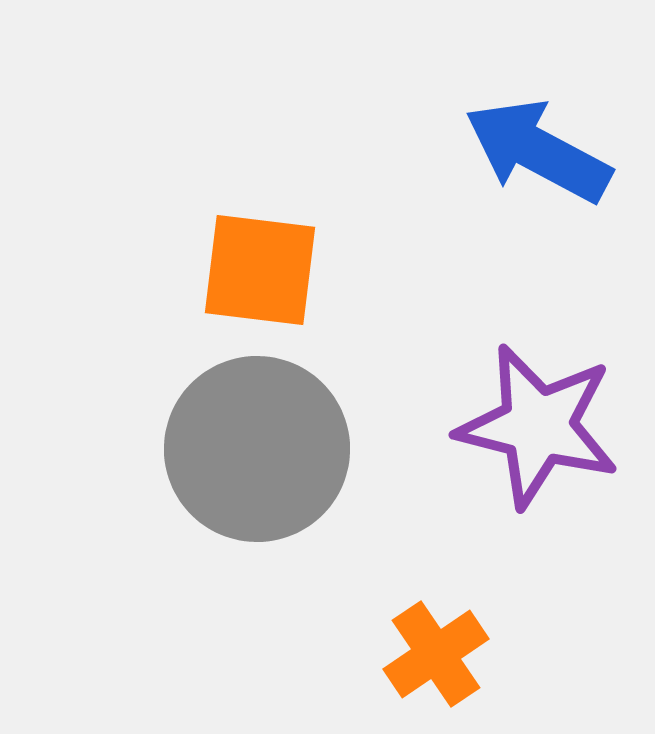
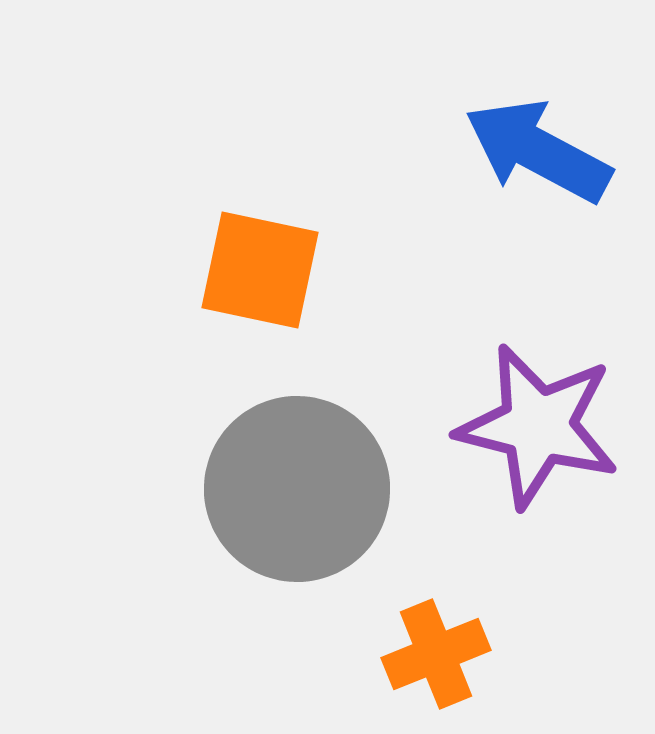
orange square: rotated 5 degrees clockwise
gray circle: moved 40 px right, 40 px down
orange cross: rotated 12 degrees clockwise
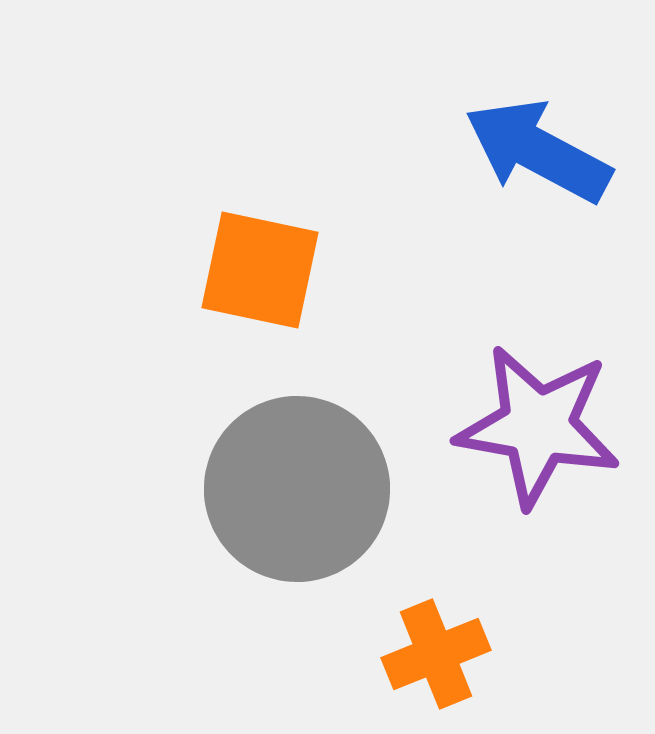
purple star: rotated 4 degrees counterclockwise
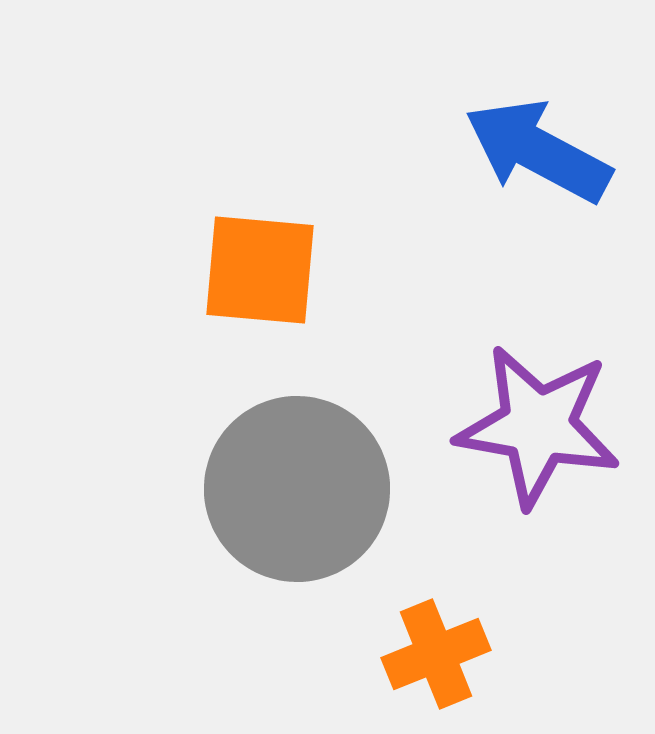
orange square: rotated 7 degrees counterclockwise
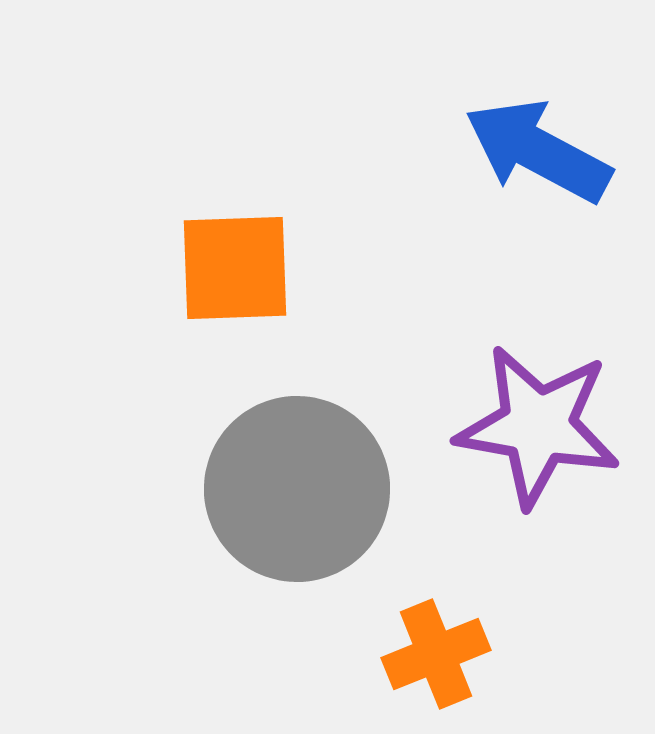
orange square: moved 25 px left, 2 px up; rotated 7 degrees counterclockwise
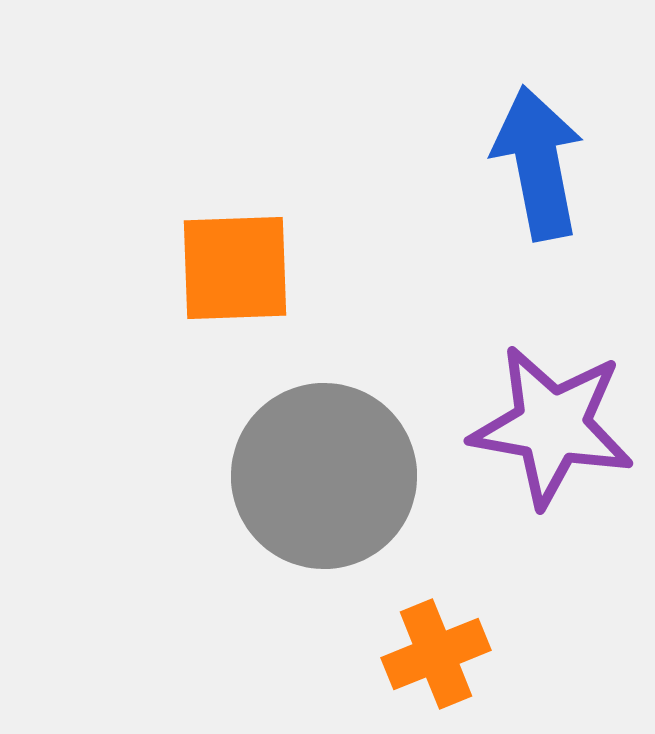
blue arrow: moved 12 px down; rotated 51 degrees clockwise
purple star: moved 14 px right
gray circle: moved 27 px right, 13 px up
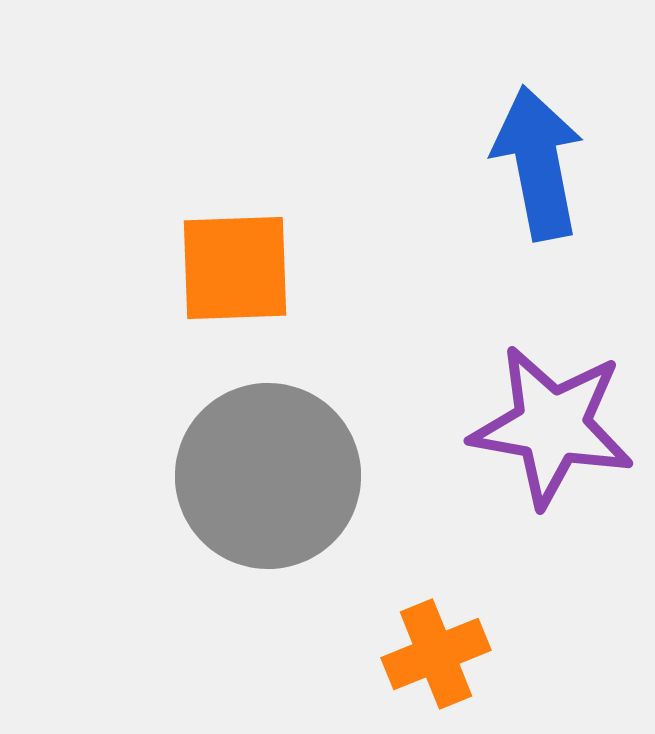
gray circle: moved 56 px left
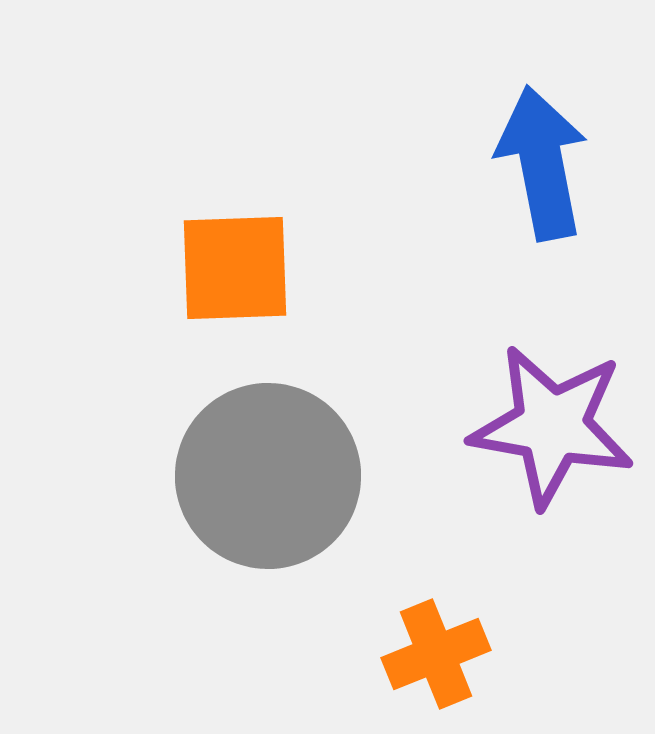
blue arrow: moved 4 px right
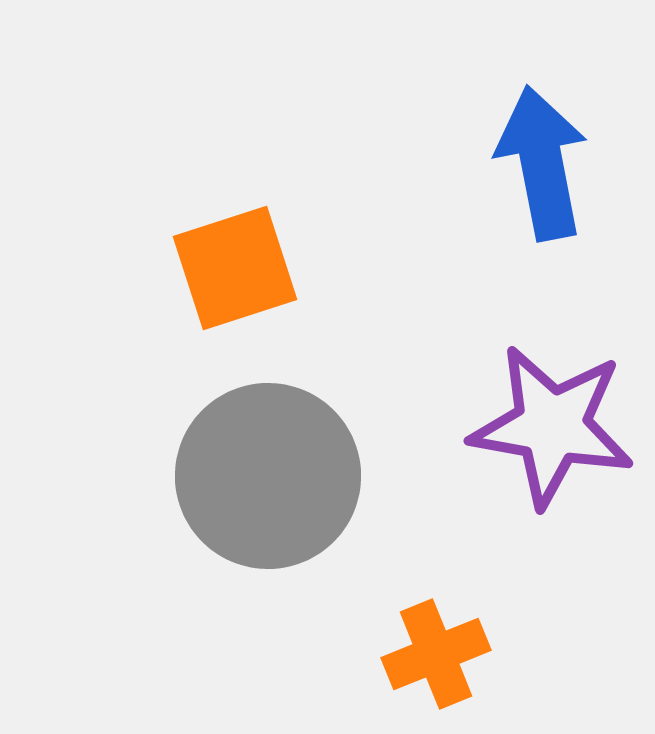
orange square: rotated 16 degrees counterclockwise
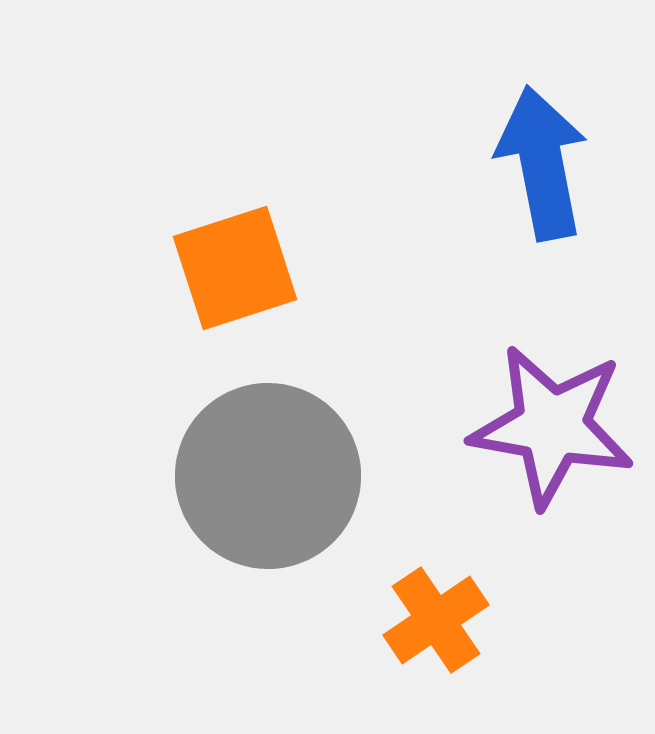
orange cross: moved 34 px up; rotated 12 degrees counterclockwise
